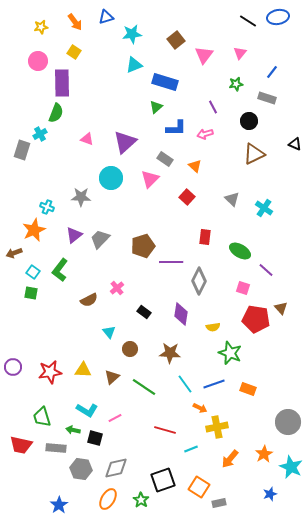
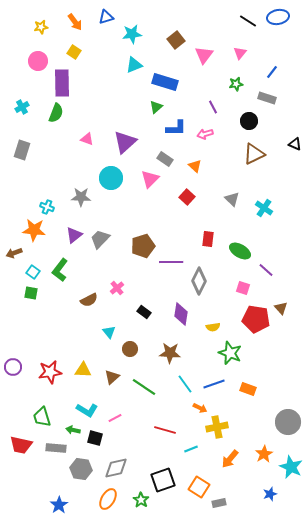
cyan cross at (40, 134): moved 18 px left, 27 px up
orange star at (34, 230): rotated 30 degrees clockwise
red rectangle at (205, 237): moved 3 px right, 2 px down
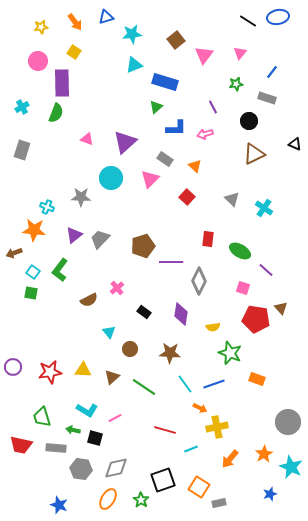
orange rectangle at (248, 389): moved 9 px right, 10 px up
blue star at (59, 505): rotated 18 degrees counterclockwise
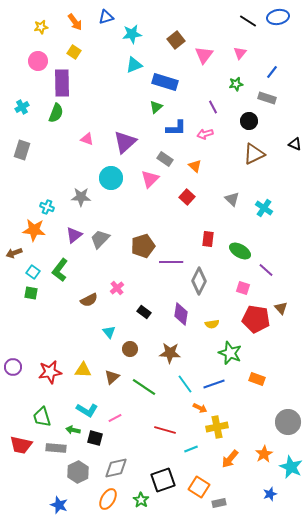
yellow semicircle at (213, 327): moved 1 px left, 3 px up
gray hexagon at (81, 469): moved 3 px left, 3 px down; rotated 25 degrees clockwise
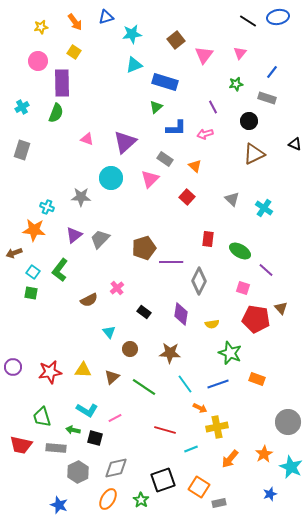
brown pentagon at (143, 246): moved 1 px right, 2 px down
blue line at (214, 384): moved 4 px right
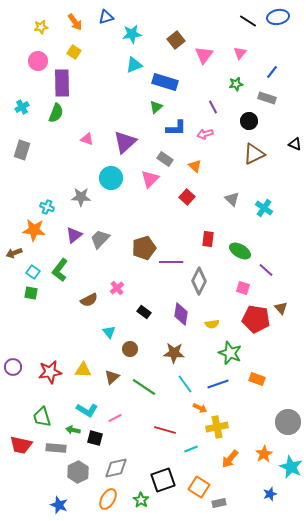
brown star at (170, 353): moved 4 px right
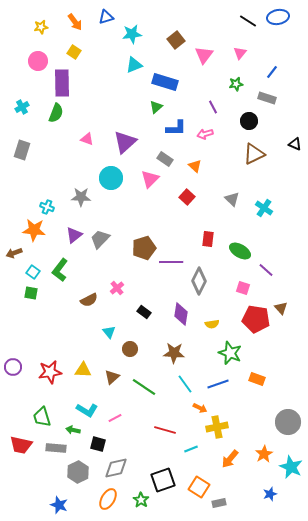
black square at (95, 438): moved 3 px right, 6 px down
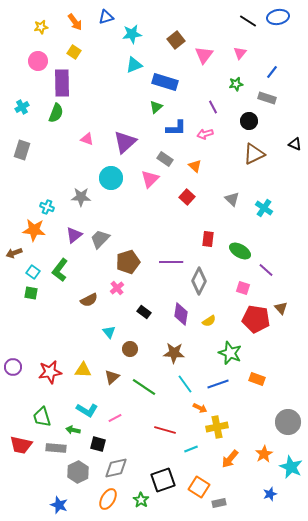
brown pentagon at (144, 248): moved 16 px left, 14 px down
yellow semicircle at (212, 324): moved 3 px left, 3 px up; rotated 24 degrees counterclockwise
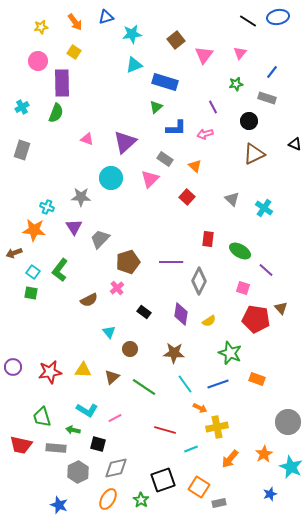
purple triangle at (74, 235): moved 8 px up; rotated 24 degrees counterclockwise
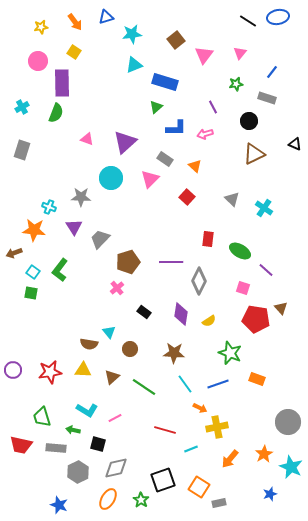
cyan cross at (47, 207): moved 2 px right
brown semicircle at (89, 300): moved 44 px down; rotated 36 degrees clockwise
purple circle at (13, 367): moved 3 px down
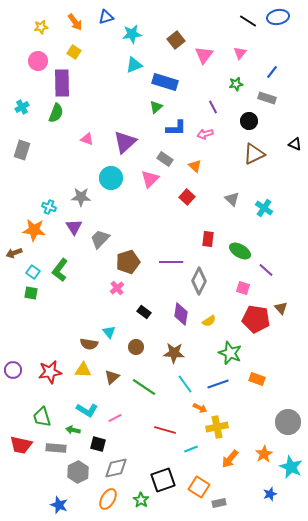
brown circle at (130, 349): moved 6 px right, 2 px up
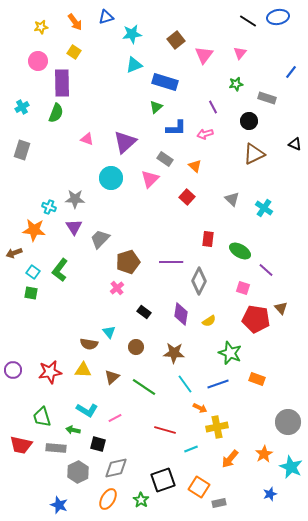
blue line at (272, 72): moved 19 px right
gray star at (81, 197): moved 6 px left, 2 px down
